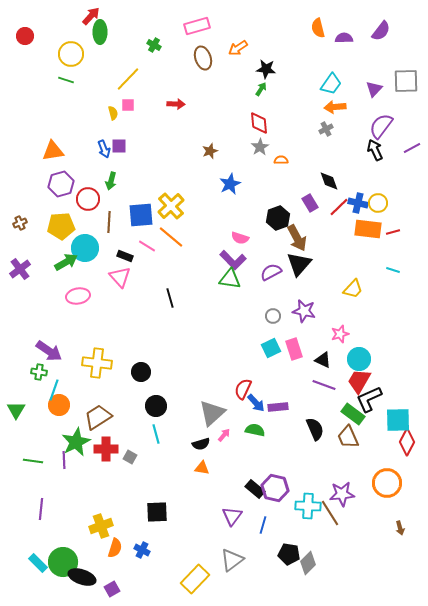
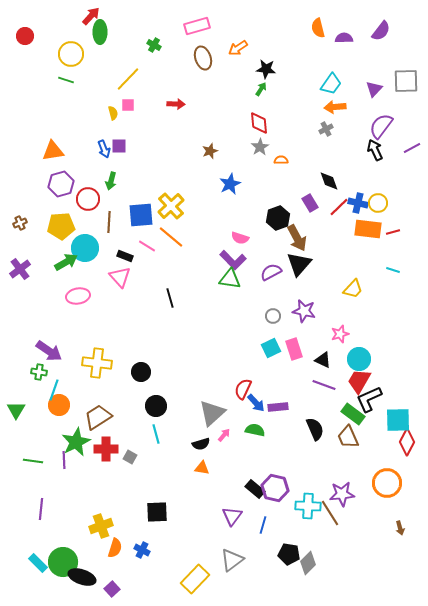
purple square at (112, 589): rotated 14 degrees counterclockwise
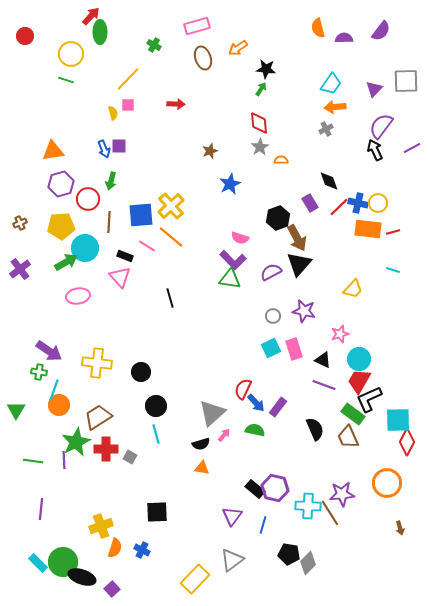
purple rectangle at (278, 407): rotated 48 degrees counterclockwise
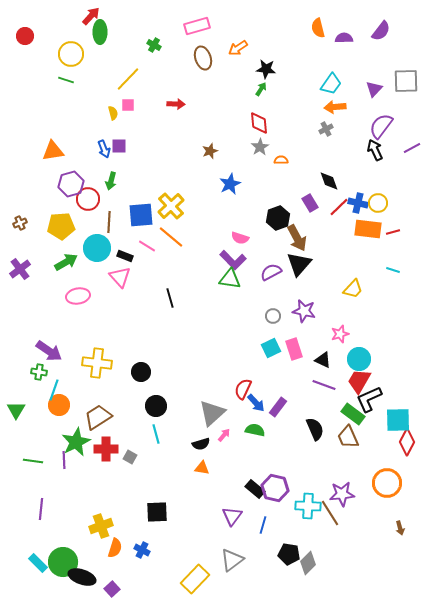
purple hexagon at (61, 184): moved 10 px right
cyan circle at (85, 248): moved 12 px right
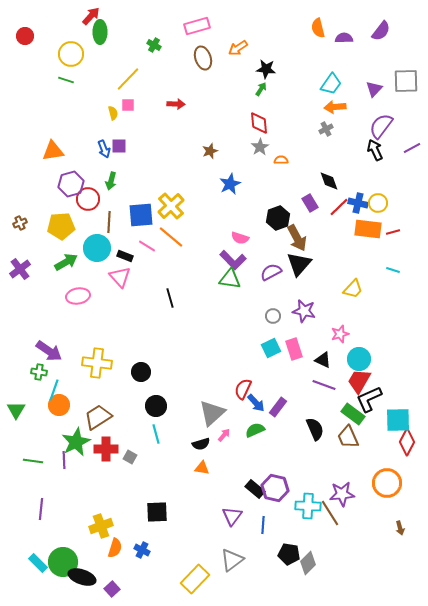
green semicircle at (255, 430): rotated 36 degrees counterclockwise
blue line at (263, 525): rotated 12 degrees counterclockwise
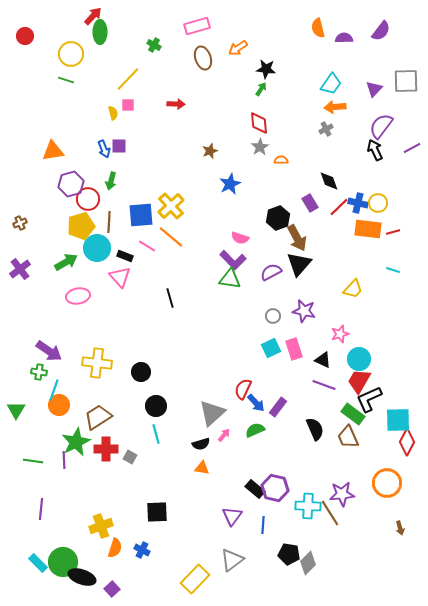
red arrow at (91, 16): moved 2 px right
yellow pentagon at (61, 226): moved 20 px right; rotated 12 degrees counterclockwise
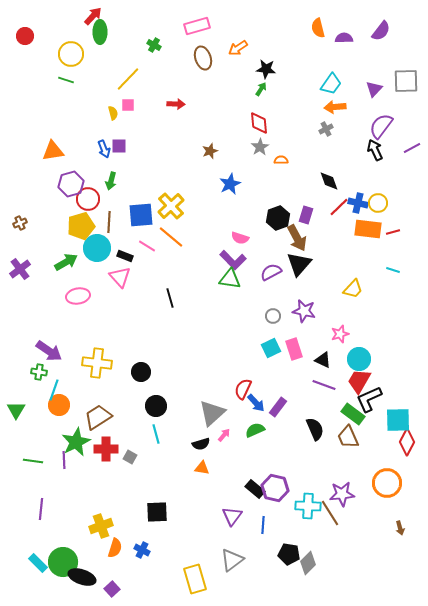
purple rectangle at (310, 203): moved 4 px left, 12 px down; rotated 48 degrees clockwise
yellow rectangle at (195, 579): rotated 60 degrees counterclockwise
